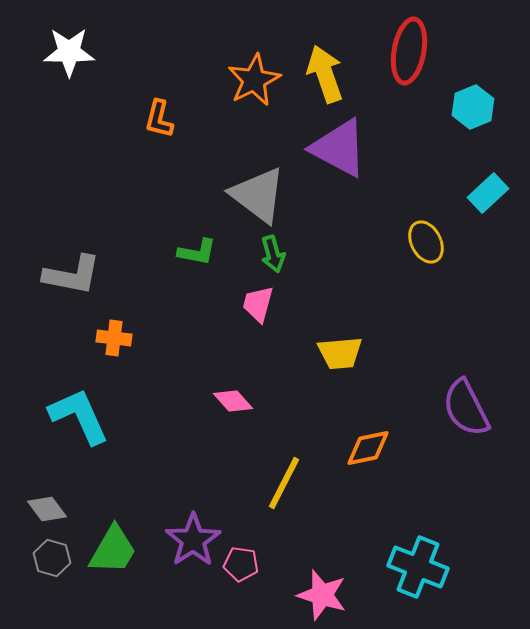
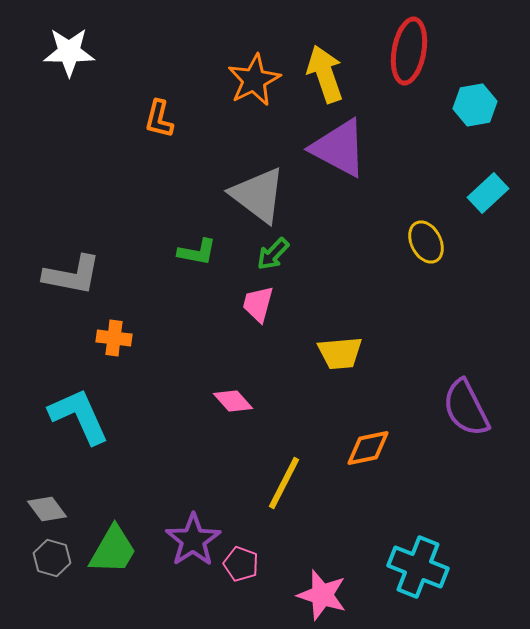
cyan hexagon: moved 2 px right, 2 px up; rotated 12 degrees clockwise
green arrow: rotated 60 degrees clockwise
pink pentagon: rotated 12 degrees clockwise
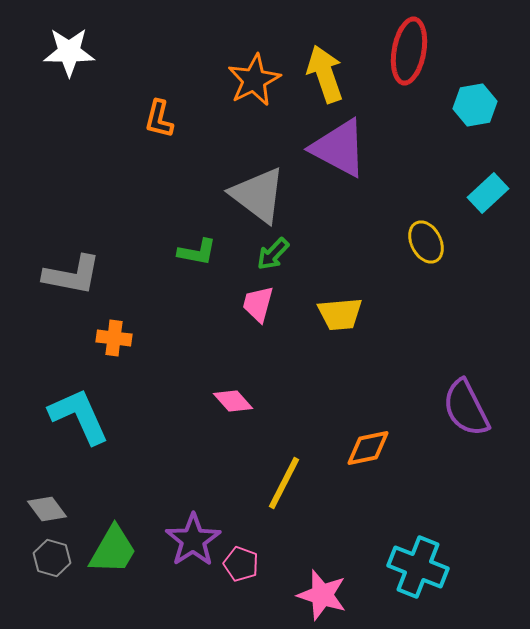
yellow trapezoid: moved 39 px up
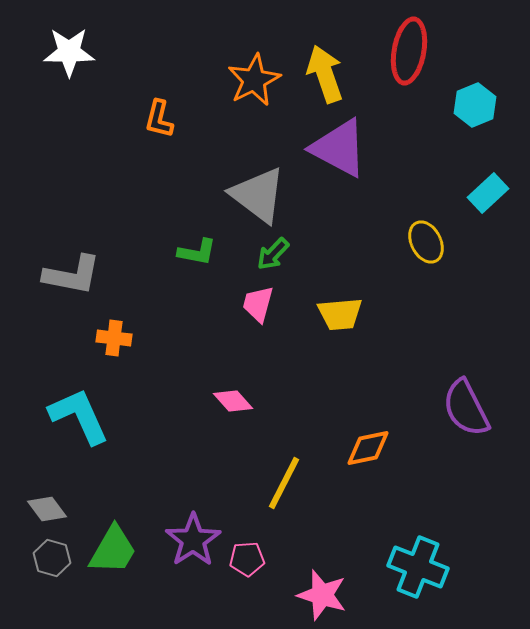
cyan hexagon: rotated 12 degrees counterclockwise
pink pentagon: moved 6 px right, 5 px up; rotated 24 degrees counterclockwise
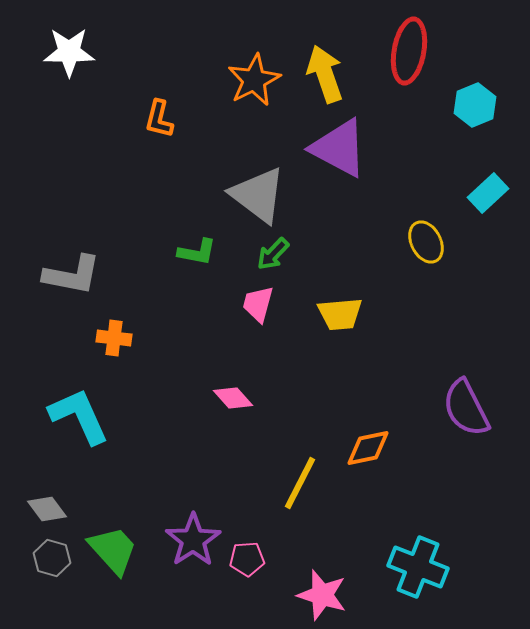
pink diamond: moved 3 px up
yellow line: moved 16 px right
green trapezoid: rotated 72 degrees counterclockwise
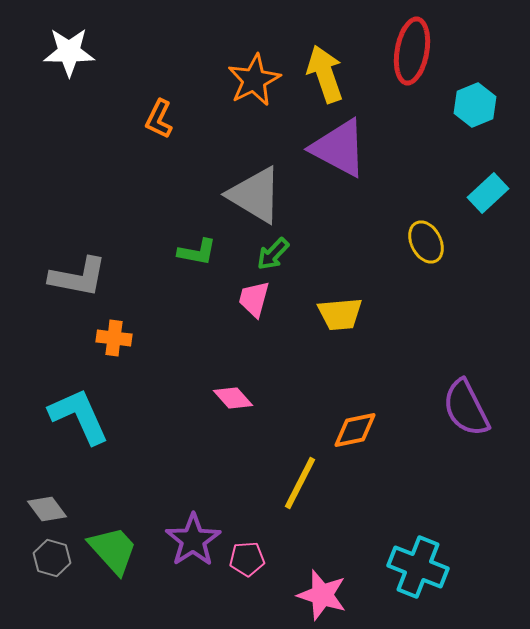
red ellipse: moved 3 px right
orange L-shape: rotated 12 degrees clockwise
gray triangle: moved 3 px left; rotated 6 degrees counterclockwise
gray L-shape: moved 6 px right, 2 px down
pink trapezoid: moved 4 px left, 5 px up
orange diamond: moved 13 px left, 18 px up
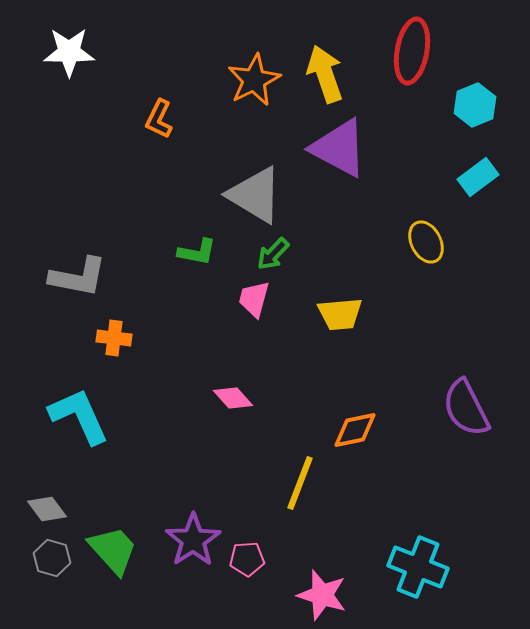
cyan rectangle: moved 10 px left, 16 px up; rotated 6 degrees clockwise
yellow line: rotated 6 degrees counterclockwise
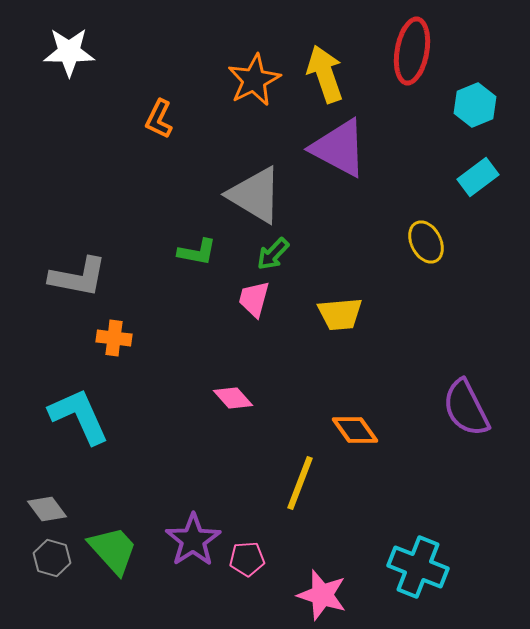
orange diamond: rotated 66 degrees clockwise
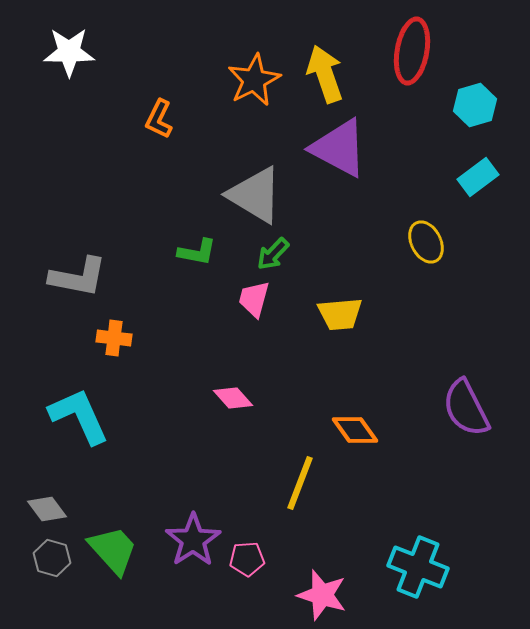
cyan hexagon: rotated 6 degrees clockwise
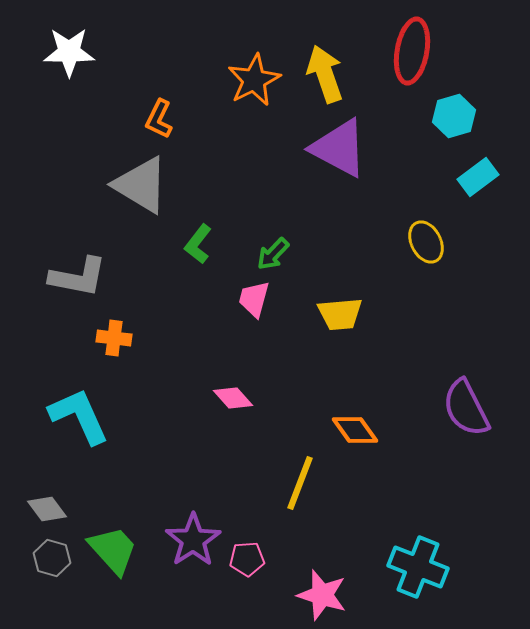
cyan hexagon: moved 21 px left, 11 px down
gray triangle: moved 114 px left, 10 px up
green L-shape: moved 1 px right, 8 px up; rotated 117 degrees clockwise
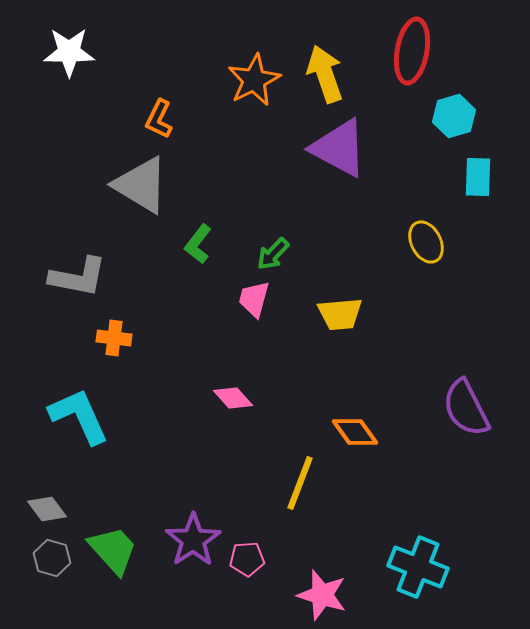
cyan rectangle: rotated 51 degrees counterclockwise
orange diamond: moved 2 px down
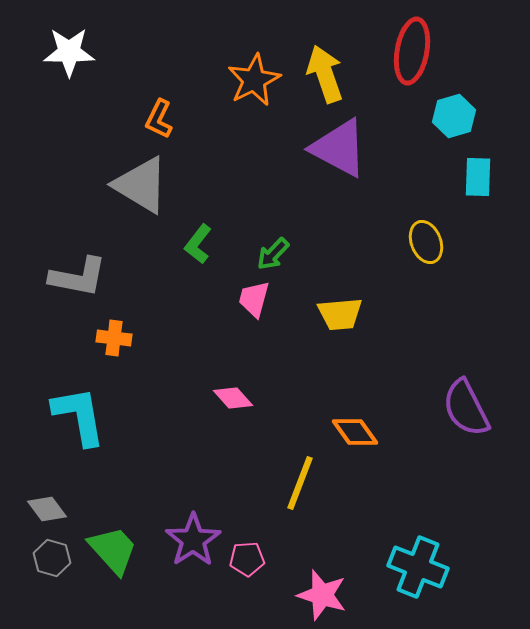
yellow ellipse: rotated 6 degrees clockwise
cyan L-shape: rotated 14 degrees clockwise
